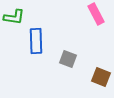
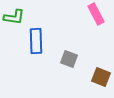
gray square: moved 1 px right
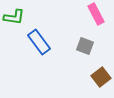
blue rectangle: moved 3 px right, 1 px down; rotated 35 degrees counterclockwise
gray square: moved 16 px right, 13 px up
brown square: rotated 30 degrees clockwise
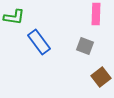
pink rectangle: rotated 30 degrees clockwise
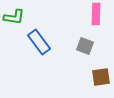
brown square: rotated 30 degrees clockwise
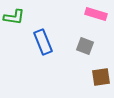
pink rectangle: rotated 75 degrees counterclockwise
blue rectangle: moved 4 px right; rotated 15 degrees clockwise
